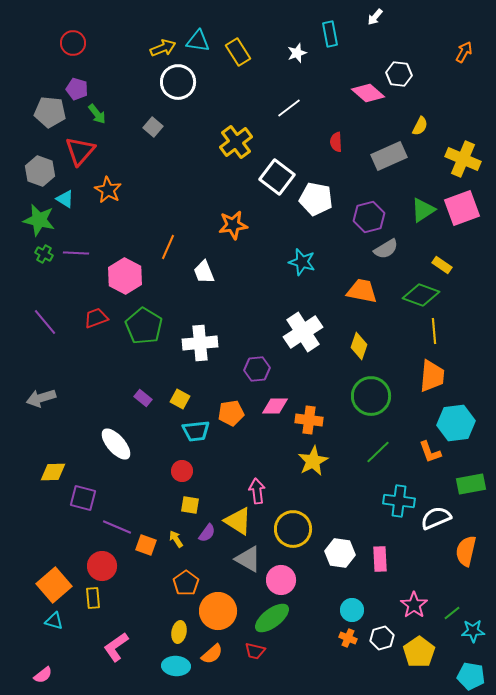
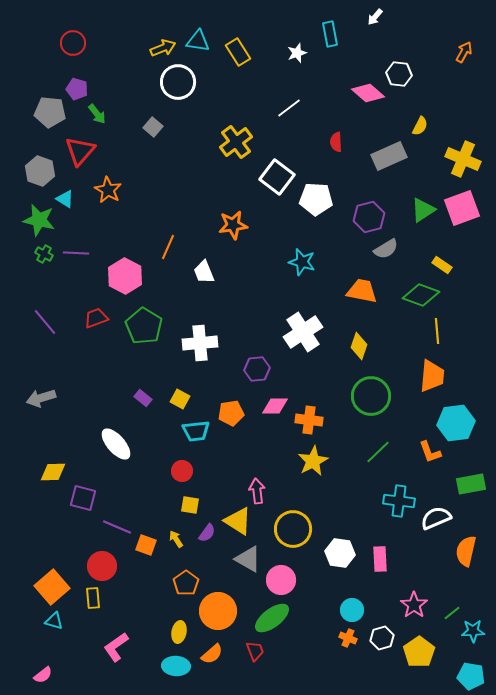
white pentagon at (316, 199): rotated 8 degrees counterclockwise
yellow line at (434, 331): moved 3 px right
orange square at (54, 585): moved 2 px left, 2 px down
red trapezoid at (255, 651): rotated 125 degrees counterclockwise
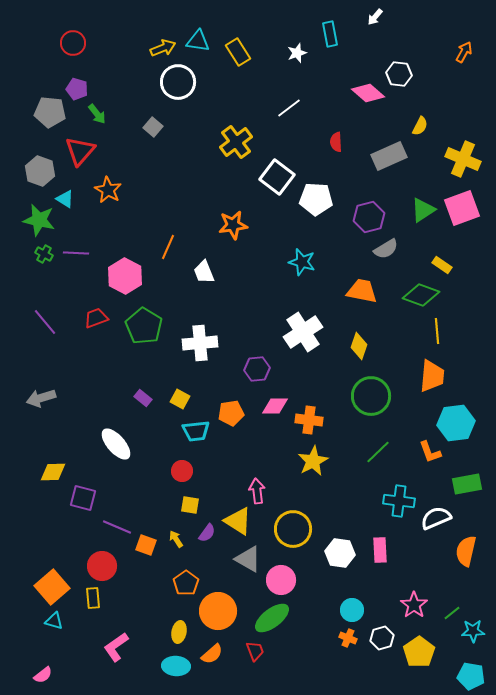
green rectangle at (471, 484): moved 4 px left
pink rectangle at (380, 559): moved 9 px up
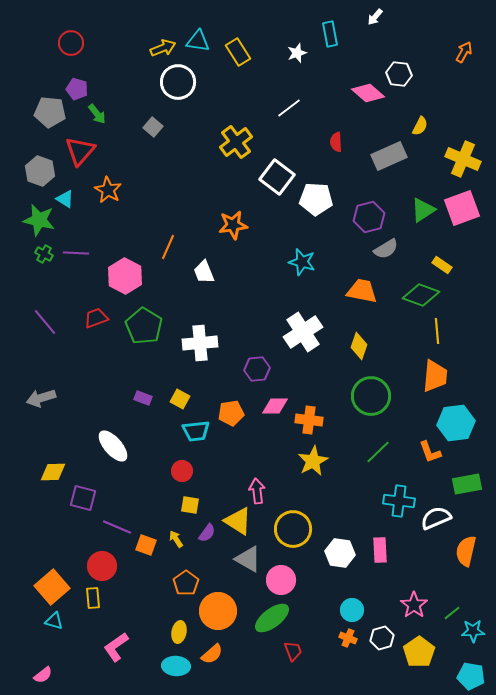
red circle at (73, 43): moved 2 px left
orange trapezoid at (432, 376): moved 3 px right
purple rectangle at (143, 398): rotated 18 degrees counterclockwise
white ellipse at (116, 444): moved 3 px left, 2 px down
red trapezoid at (255, 651): moved 38 px right
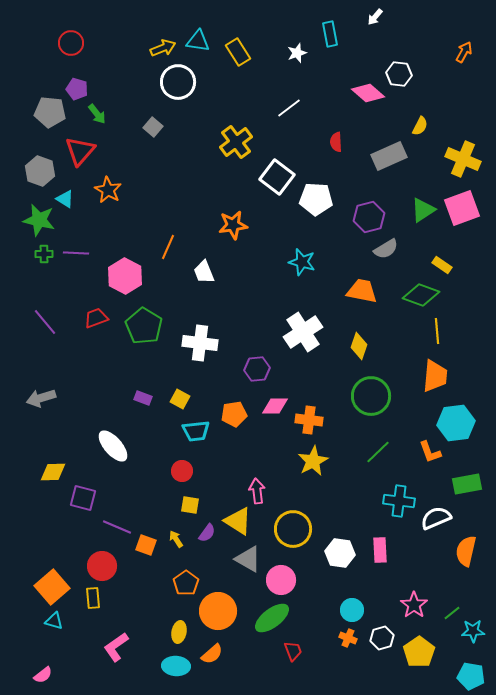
green cross at (44, 254): rotated 30 degrees counterclockwise
white cross at (200, 343): rotated 12 degrees clockwise
orange pentagon at (231, 413): moved 3 px right, 1 px down
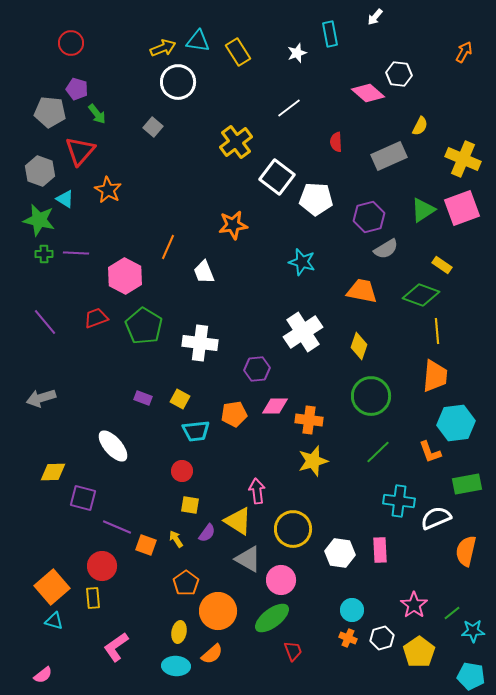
yellow star at (313, 461): rotated 12 degrees clockwise
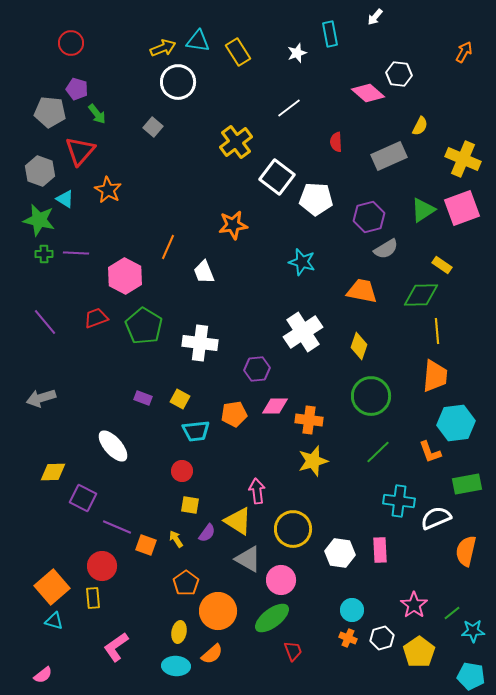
green diamond at (421, 295): rotated 21 degrees counterclockwise
purple square at (83, 498): rotated 12 degrees clockwise
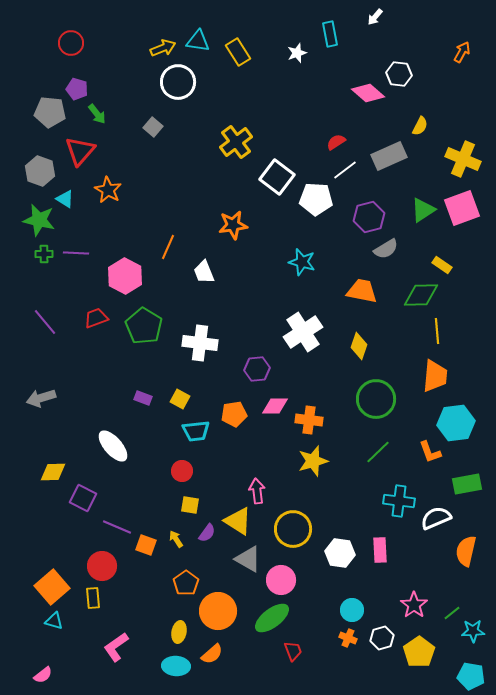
orange arrow at (464, 52): moved 2 px left
white line at (289, 108): moved 56 px right, 62 px down
red semicircle at (336, 142): rotated 60 degrees clockwise
green circle at (371, 396): moved 5 px right, 3 px down
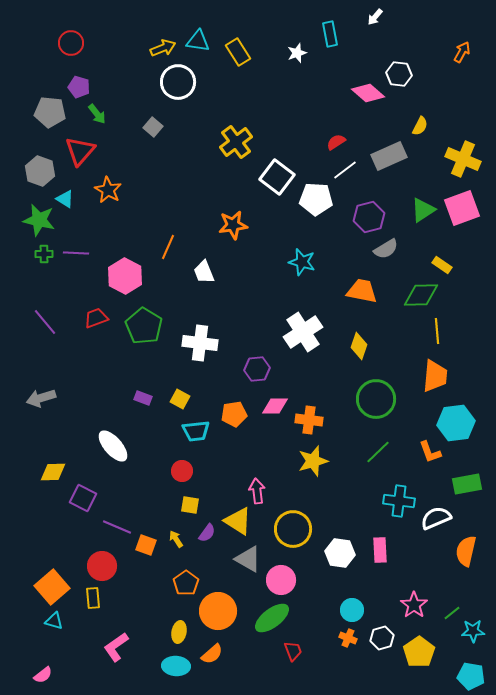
purple pentagon at (77, 89): moved 2 px right, 2 px up
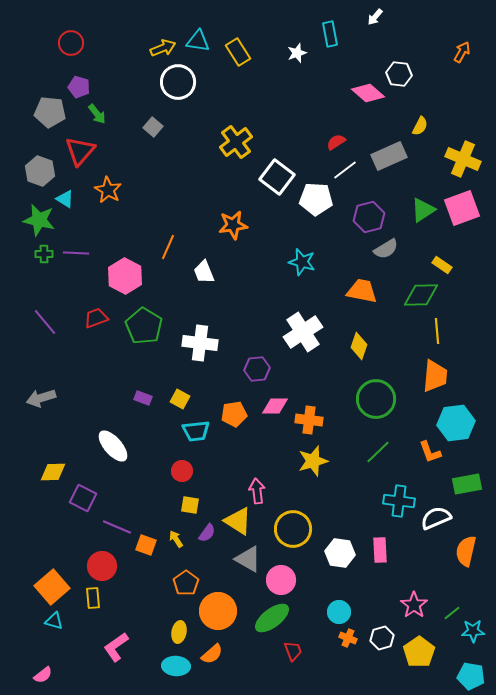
cyan circle at (352, 610): moved 13 px left, 2 px down
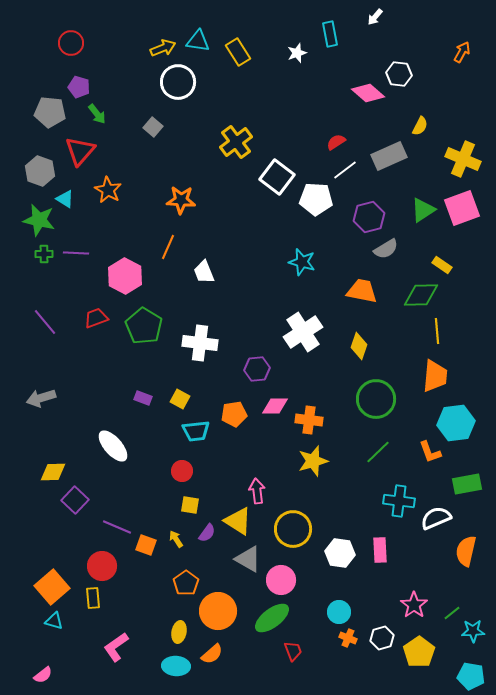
orange star at (233, 225): moved 52 px left, 25 px up; rotated 12 degrees clockwise
purple square at (83, 498): moved 8 px left, 2 px down; rotated 16 degrees clockwise
